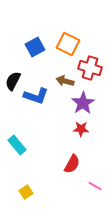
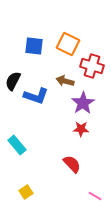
blue square: moved 1 px left, 1 px up; rotated 36 degrees clockwise
red cross: moved 2 px right, 2 px up
red semicircle: rotated 72 degrees counterclockwise
pink line: moved 10 px down
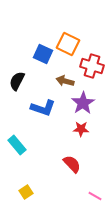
blue square: moved 9 px right, 8 px down; rotated 18 degrees clockwise
black semicircle: moved 4 px right
blue L-shape: moved 7 px right, 12 px down
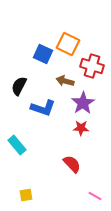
black semicircle: moved 2 px right, 5 px down
red star: moved 1 px up
yellow square: moved 3 px down; rotated 24 degrees clockwise
